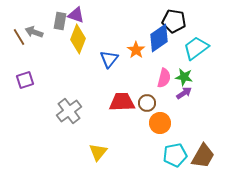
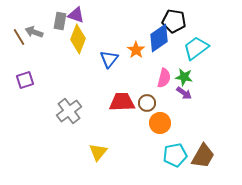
purple arrow: rotated 70 degrees clockwise
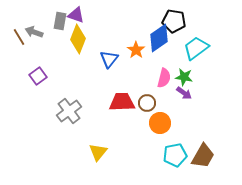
purple square: moved 13 px right, 4 px up; rotated 18 degrees counterclockwise
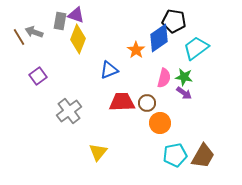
blue triangle: moved 11 px down; rotated 30 degrees clockwise
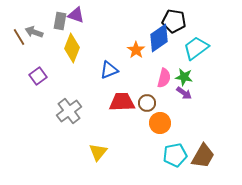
yellow diamond: moved 6 px left, 9 px down
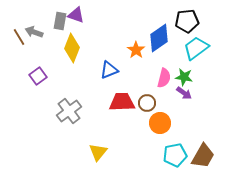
black pentagon: moved 13 px right; rotated 15 degrees counterclockwise
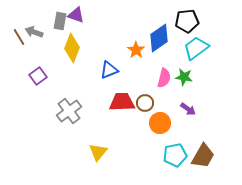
purple arrow: moved 4 px right, 16 px down
brown circle: moved 2 px left
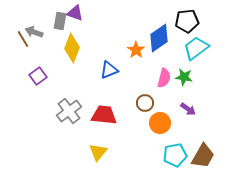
purple triangle: moved 1 px left, 2 px up
brown line: moved 4 px right, 2 px down
red trapezoid: moved 18 px left, 13 px down; rotated 8 degrees clockwise
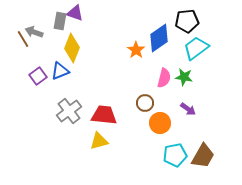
blue triangle: moved 49 px left, 1 px down
yellow triangle: moved 1 px right, 11 px up; rotated 36 degrees clockwise
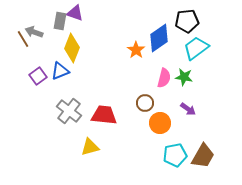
gray cross: rotated 15 degrees counterclockwise
yellow triangle: moved 9 px left, 6 px down
